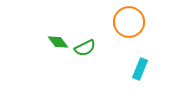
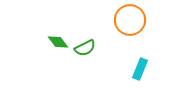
orange circle: moved 1 px right, 2 px up
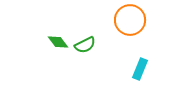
green semicircle: moved 3 px up
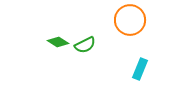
green diamond: rotated 20 degrees counterclockwise
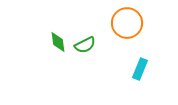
orange circle: moved 3 px left, 3 px down
green diamond: rotated 50 degrees clockwise
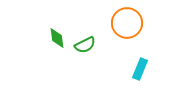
green diamond: moved 1 px left, 4 px up
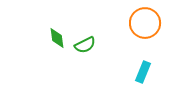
orange circle: moved 18 px right
cyan rectangle: moved 3 px right, 3 px down
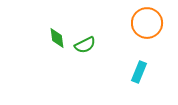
orange circle: moved 2 px right
cyan rectangle: moved 4 px left
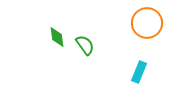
green diamond: moved 1 px up
green semicircle: rotated 100 degrees counterclockwise
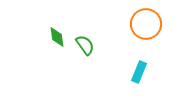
orange circle: moved 1 px left, 1 px down
